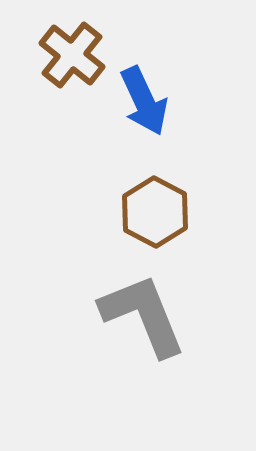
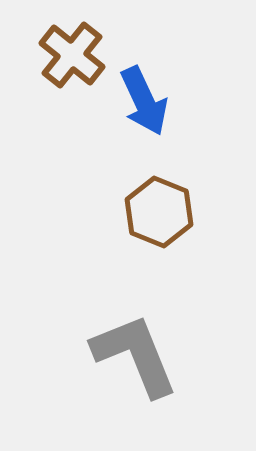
brown hexagon: moved 4 px right; rotated 6 degrees counterclockwise
gray L-shape: moved 8 px left, 40 px down
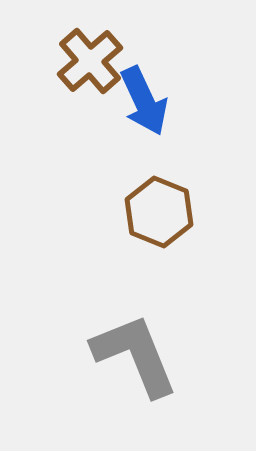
brown cross: moved 18 px right, 6 px down; rotated 10 degrees clockwise
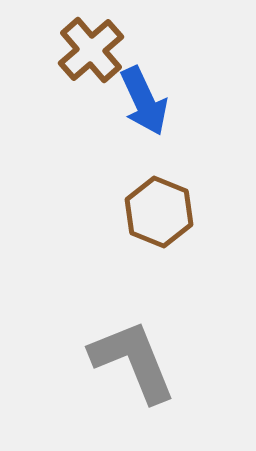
brown cross: moved 1 px right, 11 px up
gray L-shape: moved 2 px left, 6 px down
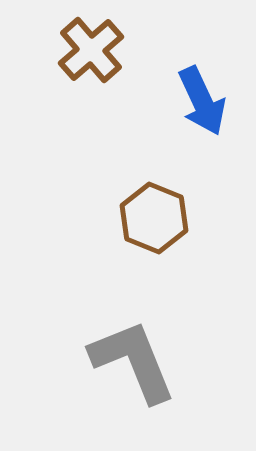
blue arrow: moved 58 px right
brown hexagon: moved 5 px left, 6 px down
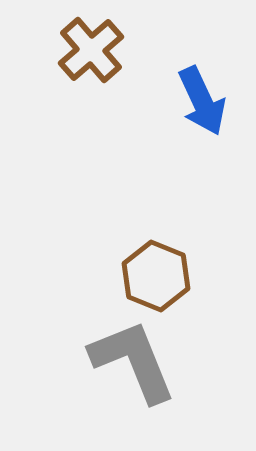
brown hexagon: moved 2 px right, 58 px down
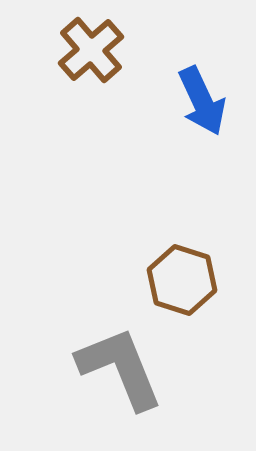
brown hexagon: moved 26 px right, 4 px down; rotated 4 degrees counterclockwise
gray L-shape: moved 13 px left, 7 px down
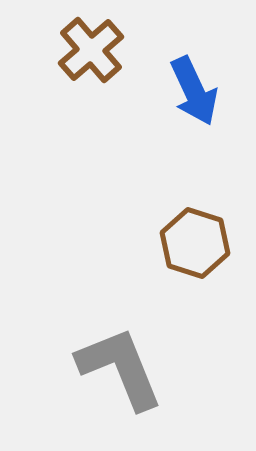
blue arrow: moved 8 px left, 10 px up
brown hexagon: moved 13 px right, 37 px up
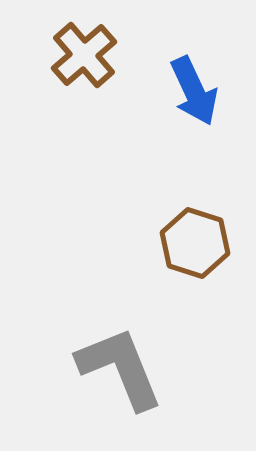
brown cross: moved 7 px left, 5 px down
